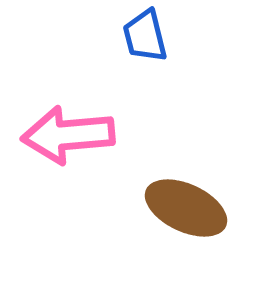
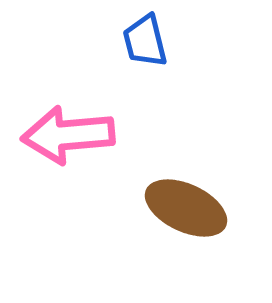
blue trapezoid: moved 5 px down
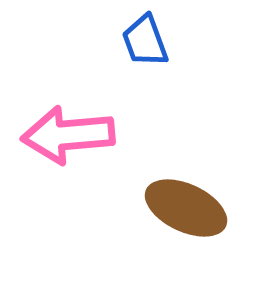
blue trapezoid: rotated 6 degrees counterclockwise
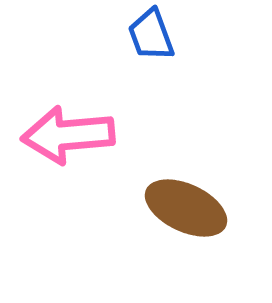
blue trapezoid: moved 6 px right, 6 px up
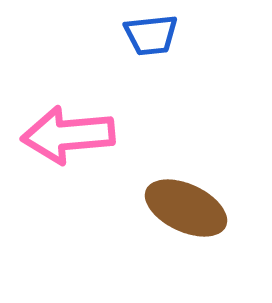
blue trapezoid: rotated 76 degrees counterclockwise
